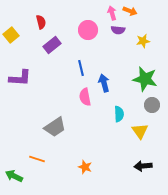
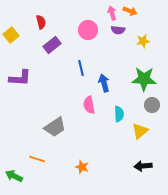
green star: moved 1 px left; rotated 10 degrees counterclockwise
pink semicircle: moved 4 px right, 8 px down
yellow triangle: rotated 24 degrees clockwise
orange star: moved 3 px left
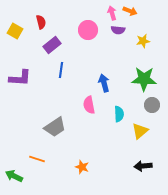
yellow square: moved 4 px right, 4 px up; rotated 21 degrees counterclockwise
blue line: moved 20 px left, 2 px down; rotated 21 degrees clockwise
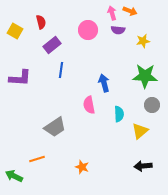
green star: moved 1 px right, 3 px up
orange line: rotated 35 degrees counterclockwise
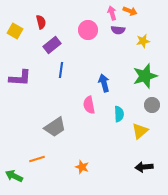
green star: rotated 20 degrees counterclockwise
black arrow: moved 1 px right, 1 px down
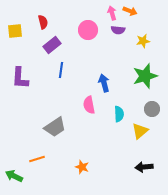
red semicircle: moved 2 px right
yellow square: rotated 35 degrees counterclockwise
purple L-shape: rotated 90 degrees clockwise
gray circle: moved 4 px down
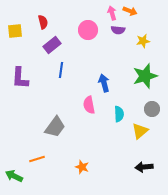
gray trapezoid: rotated 20 degrees counterclockwise
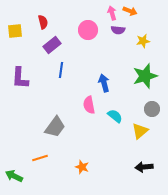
cyan semicircle: moved 4 px left, 2 px down; rotated 49 degrees counterclockwise
orange line: moved 3 px right, 1 px up
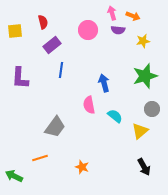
orange arrow: moved 3 px right, 5 px down
black arrow: rotated 114 degrees counterclockwise
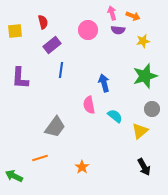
orange star: rotated 16 degrees clockwise
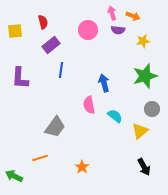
purple rectangle: moved 1 px left
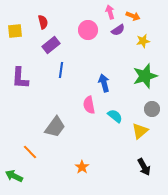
pink arrow: moved 2 px left, 1 px up
purple semicircle: rotated 40 degrees counterclockwise
orange line: moved 10 px left, 6 px up; rotated 63 degrees clockwise
